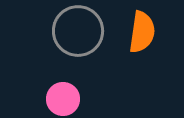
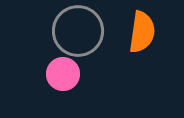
pink circle: moved 25 px up
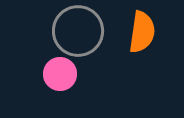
pink circle: moved 3 px left
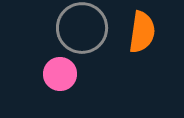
gray circle: moved 4 px right, 3 px up
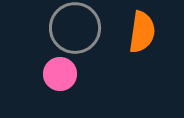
gray circle: moved 7 px left
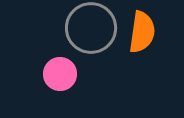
gray circle: moved 16 px right
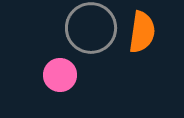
pink circle: moved 1 px down
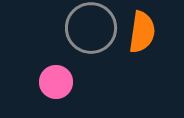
pink circle: moved 4 px left, 7 px down
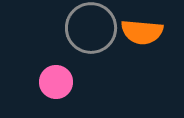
orange semicircle: rotated 87 degrees clockwise
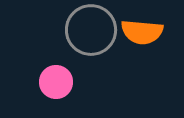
gray circle: moved 2 px down
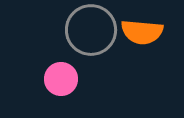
pink circle: moved 5 px right, 3 px up
